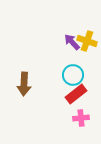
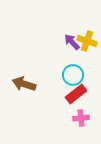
brown arrow: rotated 105 degrees clockwise
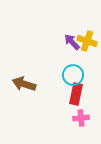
red rectangle: rotated 40 degrees counterclockwise
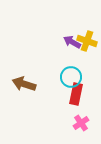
purple arrow: rotated 18 degrees counterclockwise
cyan circle: moved 2 px left, 2 px down
pink cross: moved 5 px down; rotated 28 degrees counterclockwise
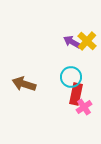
yellow cross: rotated 24 degrees clockwise
pink cross: moved 3 px right, 16 px up
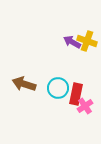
yellow cross: rotated 24 degrees counterclockwise
cyan circle: moved 13 px left, 11 px down
pink cross: moved 1 px right, 1 px up
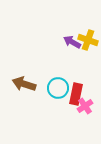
yellow cross: moved 1 px right, 1 px up
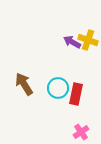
brown arrow: rotated 40 degrees clockwise
pink cross: moved 4 px left, 26 px down
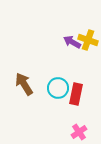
pink cross: moved 2 px left
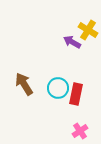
yellow cross: moved 10 px up; rotated 12 degrees clockwise
pink cross: moved 1 px right, 1 px up
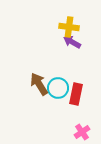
yellow cross: moved 19 px left, 3 px up; rotated 24 degrees counterclockwise
brown arrow: moved 15 px right
pink cross: moved 2 px right, 1 px down
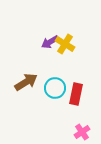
yellow cross: moved 4 px left, 17 px down; rotated 24 degrees clockwise
purple arrow: moved 22 px left; rotated 60 degrees counterclockwise
brown arrow: moved 13 px left, 2 px up; rotated 90 degrees clockwise
cyan circle: moved 3 px left
